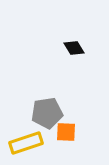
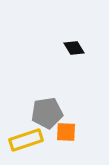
yellow rectangle: moved 3 px up
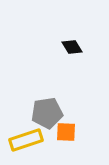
black diamond: moved 2 px left, 1 px up
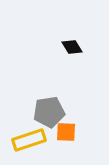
gray pentagon: moved 2 px right, 1 px up
yellow rectangle: moved 3 px right
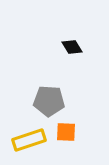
gray pentagon: moved 11 px up; rotated 12 degrees clockwise
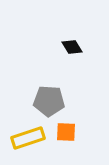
yellow rectangle: moved 1 px left, 2 px up
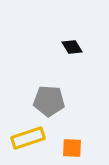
orange square: moved 6 px right, 16 px down
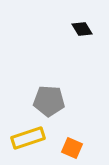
black diamond: moved 10 px right, 18 px up
orange square: rotated 20 degrees clockwise
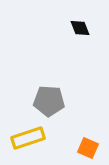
black diamond: moved 2 px left, 1 px up; rotated 10 degrees clockwise
orange square: moved 16 px right
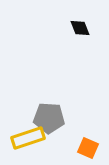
gray pentagon: moved 17 px down
